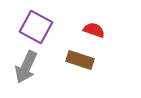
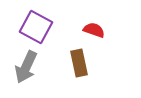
brown rectangle: moved 1 px left, 3 px down; rotated 60 degrees clockwise
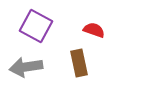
purple square: moved 1 px up
gray arrow: rotated 56 degrees clockwise
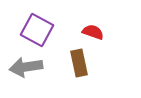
purple square: moved 1 px right, 4 px down
red semicircle: moved 1 px left, 2 px down
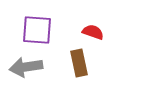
purple square: rotated 24 degrees counterclockwise
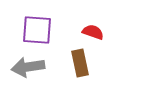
brown rectangle: moved 1 px right
gray arrow: moved 2 px right
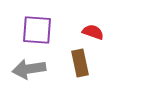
gray arrow: moved 1 px right, 2 px down
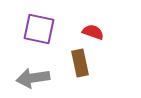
purple square: moved 2 px right, 1 px up; rotated 8 degrees clockwise
gray arrow: moved 4 px right, 9 px down
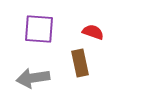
purple square: rotated 8 degrees counterclockwise
